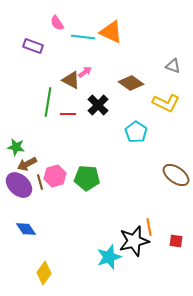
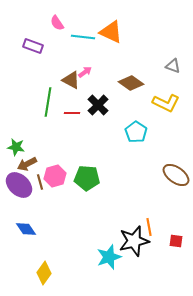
red line: moved 4 px right, 1 px up
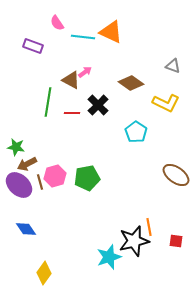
green pentagon: rotated 15 degrees counterclockwise
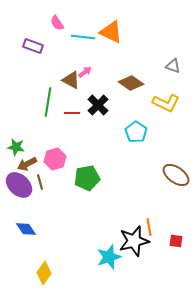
pink hexagon: moved 17 px up
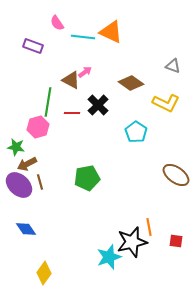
pink hexagon: moved 17 px left, 32 px up
black star: moved 2 px left, 1 px down
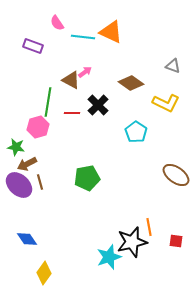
blue diamond: moved 1 px right, 10 px down
